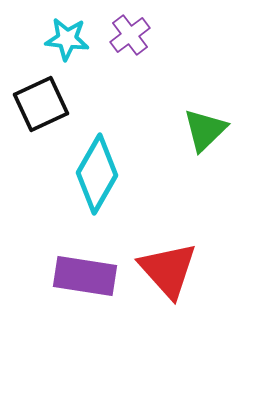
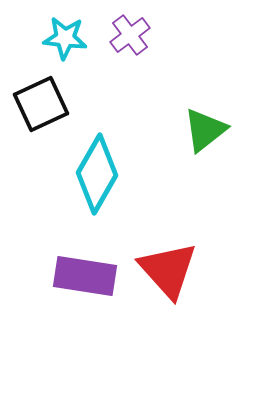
cyan star: moved 2 px left, 1 px up
green triangle: rotated 6 degrees clockwise
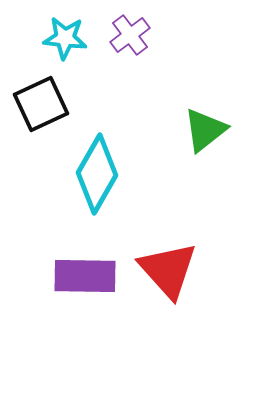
purple rectangle: rotated 8 degrees counterclockwise
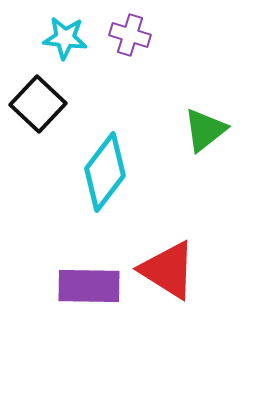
purple cross: rotated 36 degrees counterclockwise
black square: moved 3 px left; rotated 22 degrees counterclockwise
cyan diamond: moved 8 px right, 2 px up; rotated 8 degrees clockwise
red triangle: rotated 16 degrees counterclockwise
purple rectangle: moved 4 px right, 10 px down
